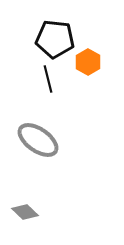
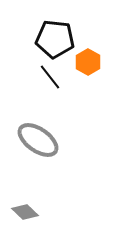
black line: moved 2 px right, 2 px up; rotated 24 degrees counterclockwise
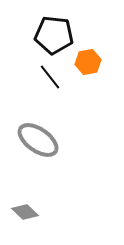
black pentagon: moved 1 px left, 4 px up
orange hexagon: rotated 20 degrees clockwise
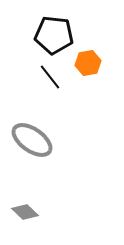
orange hexagon: moved 1 px down
gray ellipse: moved 6 px left
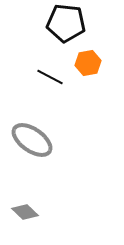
black pentagon: moved 12 px right, 12 px up
black line: rotated 24 degrees counterclockwise
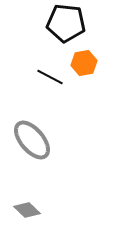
orange hexagon: moved 4 px left
gray ellipse: rotated 15 degrees clockwise
gray diamond: moved 2 px right, 2 px up
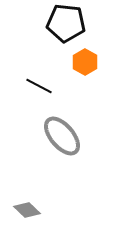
orange hexagon: moved 1 px right, 1 px up; rotated 20 degrees counterclockwise
black line: moved 11 px left, 9 px down
gray ellipse: moved 30 px right, 4 px up
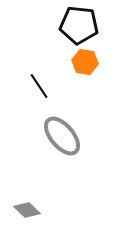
black pentagon: moved 13 px right, 2 px down
orange hexagon: rotated 20 degrees counterclockwise
black line: rotated 28 degrees clockwise
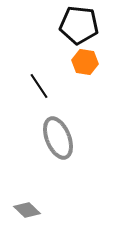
gray ellipse: moved 4 px left, 2 px down; rotated 18 degrees clockwise
